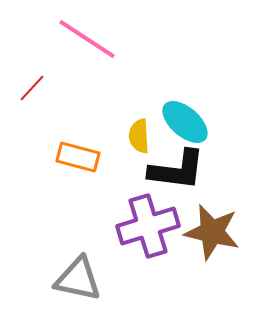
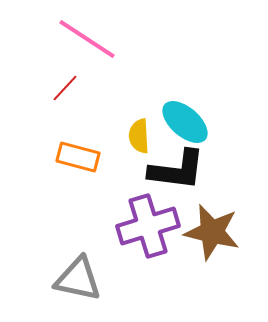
red line: moved 33 px right
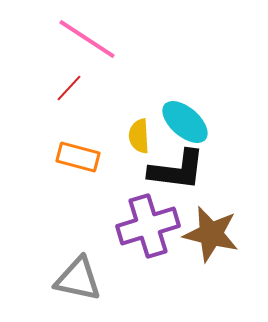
red line: moved 4 px right
brown star: moved 1 px left, 2 px down
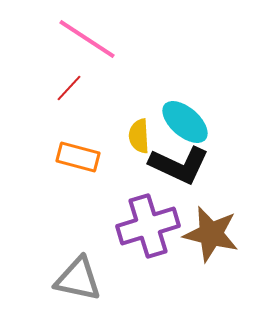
black L-shape: moved 2 px right, 5 px up; rotated 18 degrees clockwise
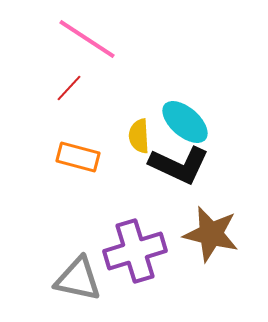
purple cross: moved 13 px left, 25 px down
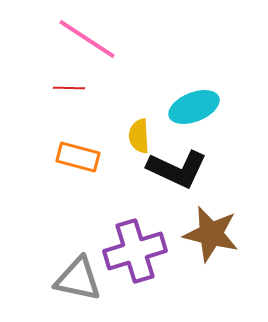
red line: rotated 48 degrees clockwise
cyan ellipse: moved 9 px right, 15 px up; rotated 63 degrees counterclockwise
black L-shape: moved 2 px left, 4 px down
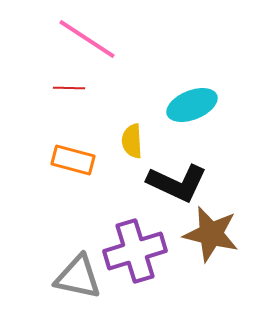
cyan ellipse: moved 2 px left, 2 px up
yellow semicircle: moved 7 px left, 5 px down
orange rectangle: moved 5 px left, 3 px down
black L-shape: moved 14 px down
gray triangle: moved 2 px up
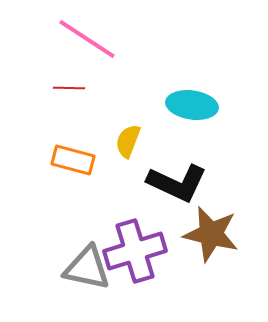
cyan ellipse: rotated 30 degrees clockwise
yellow semicircle: moved 4 px left; rotated 24 degrees clockwise
gray triangle: moved 9 px right, 9 px up
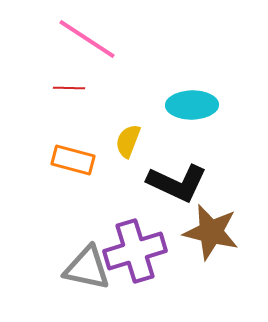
cyan ellipse: rotated 9 degrees counterclockwise
brown star: moved 2 px up
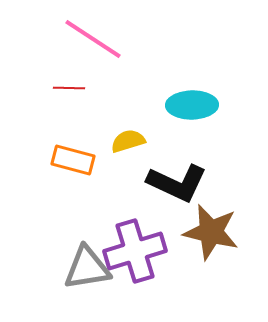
pink line: moved 6 px right
yellow semicircle: rotated 52 degrees clockwise
gray triangle: rotated 21 degrees counterclockwise
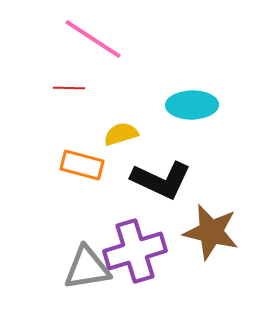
yellow semicircle: moved 7 px left, 7 px up
orange rectangle: moved 9 px right, 5 px down
black L-shape: moved 16 px left, 3 px up
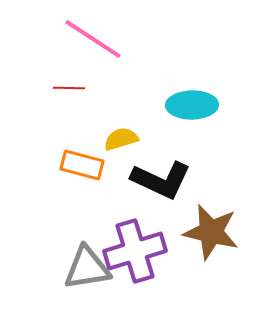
yellow semicircle: moved 5 px down
